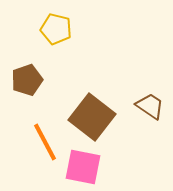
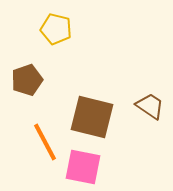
brown square: rotated 24 degrees counterclockwise
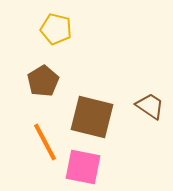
brown pentagon: moved 16 px right, 1 px down; rotated 12 degrees counterclockwise
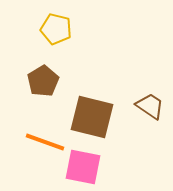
orange line: rotated 42 degrees counterclockwise
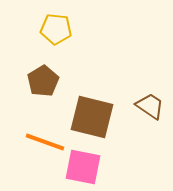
yellow pentagon: rotated 8 degrees counterclockwise
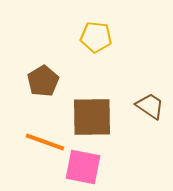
yellow pentagon: moved 40 px right, 8 px down
brown square: rotated 15 degrees counterclockwise
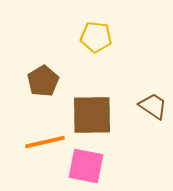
brown trapezoid: moved 3 px right
brown square: moved 2 px up
orange line: rotated 33 degrees counterclockwise
pink square: moved 3 px right, 1 px up
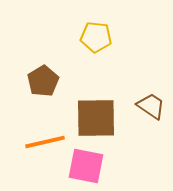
brown trapezoid: moved 2 px left
brown square: moved 4 px right, 3 px down
